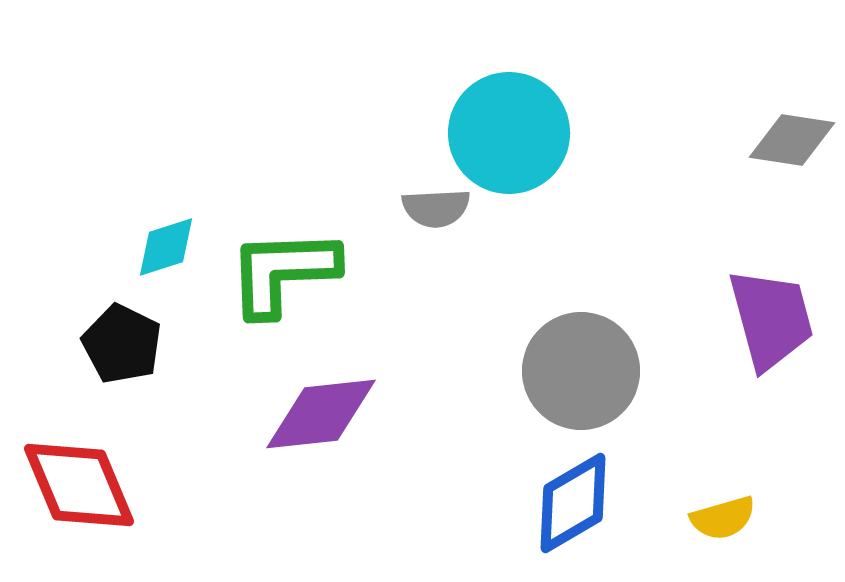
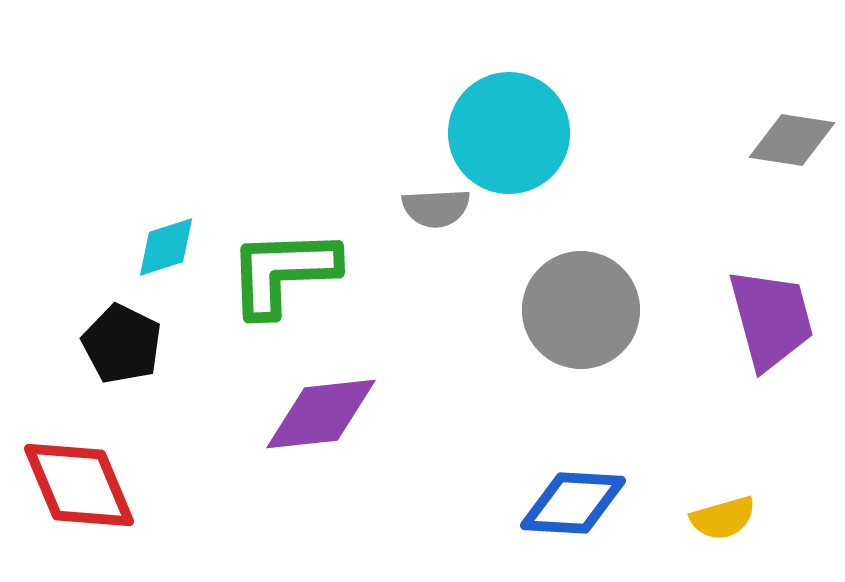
gray circle: moved 61 px up
blue diamond: rotated 34 degrees clockwise
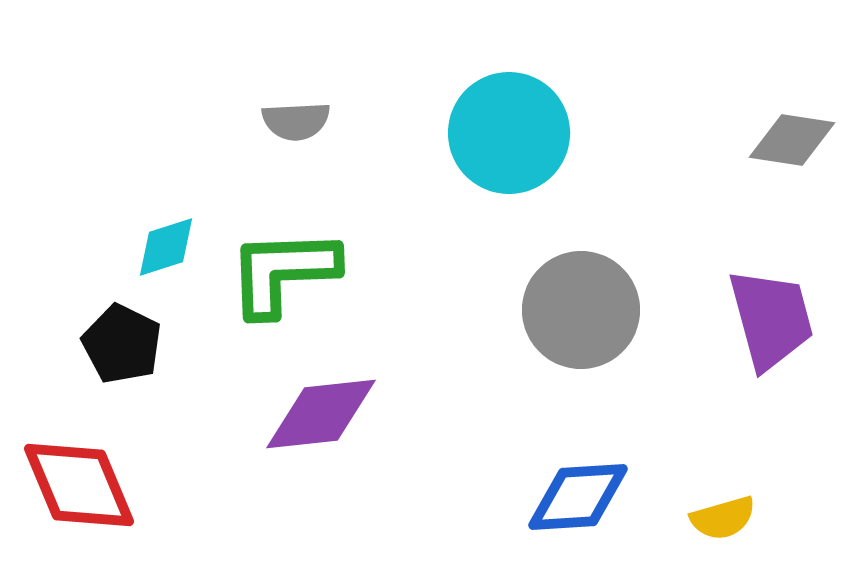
gray semicircle: moved 140 px left, 87 px up
blue diamond: moved 5 px right, 6 px up; rotated 7 degrees counterclockwise
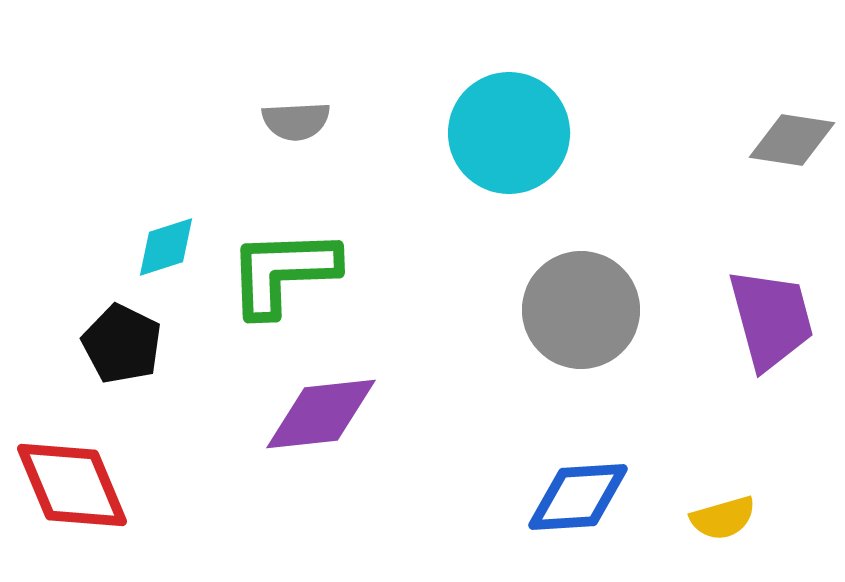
red diamond: moved 7 px left
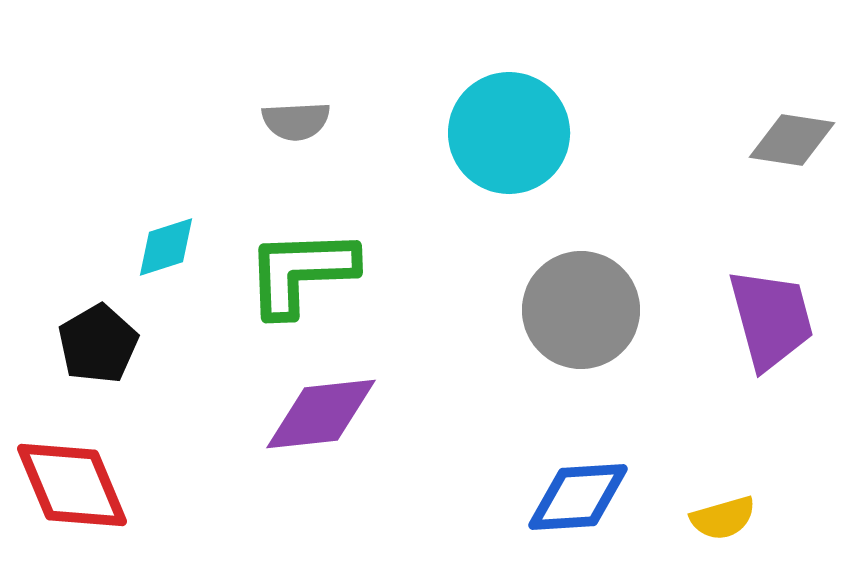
green L-shape: moved 18 px right
black pentagon: moved 24 px left; rotated 16 degrees clockwise
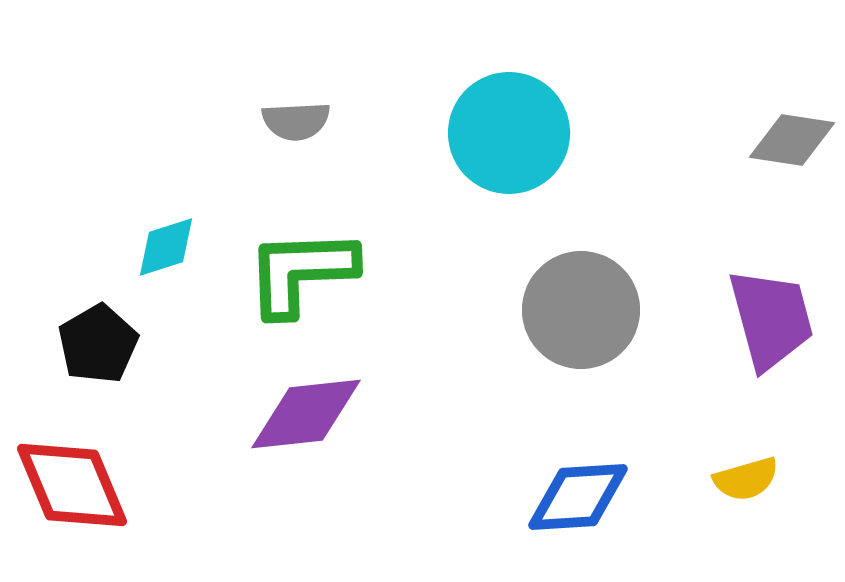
purple diamond: moved 15 px left
yellow semicircle: moved 23 px right, 39 px up
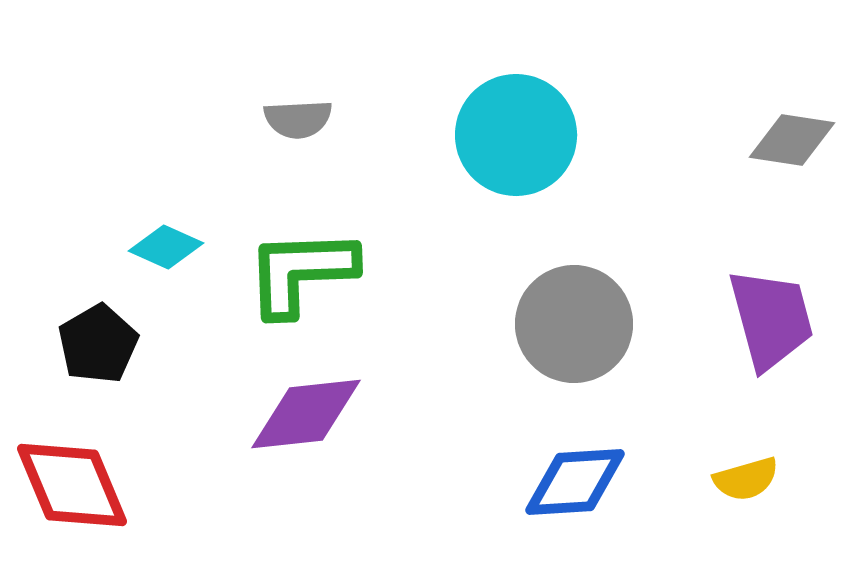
gray semicircle: moved 2 px right, 2 px up
cyan circle: moved 7 px right, 2 px down
cyan diamond: rotated 42 degrees clockwise
gray circle: moved 7 px left, 14 px down
blue diamond: moved 3 px left, 15 px up
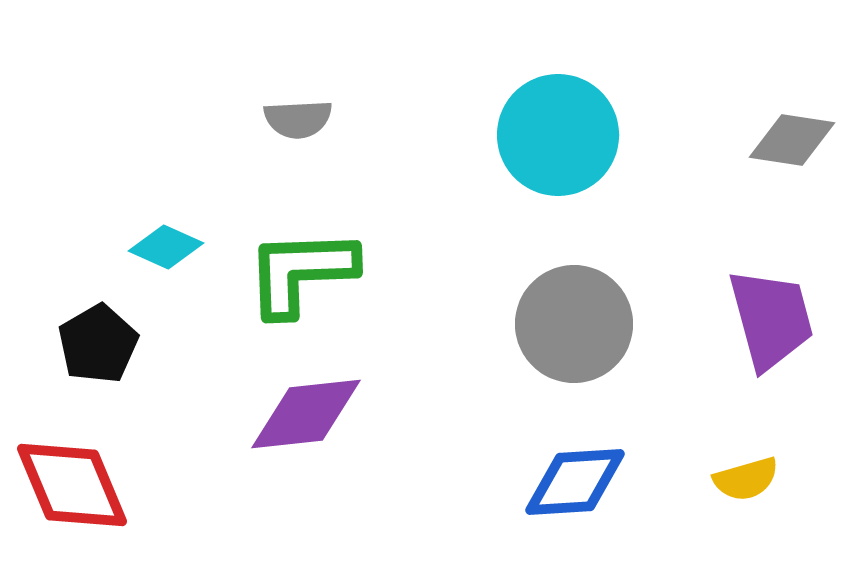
cyan circle: moved 42 px right
